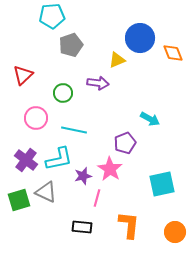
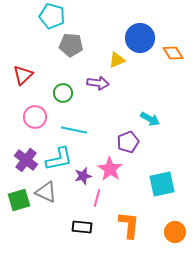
cyan pentagon: rotated 20 degrees clockwise
gray pentagon: rotated 25 degrees clockwise
orange diamond: rotated 10 degrees counterclockwise
pink circle: moved 1 px left, 1 px up
purple pentagon: moved 3 px right, 1 px up
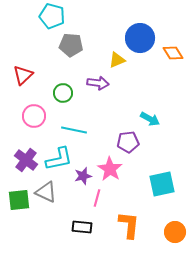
pink circle: moved 1 px left, 1 px up
purple pentagon: rotated 15 degrees clockwise
green square: rotated 10 degrees clockwise
